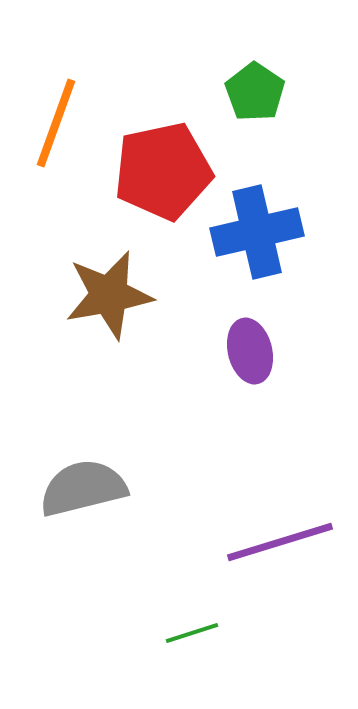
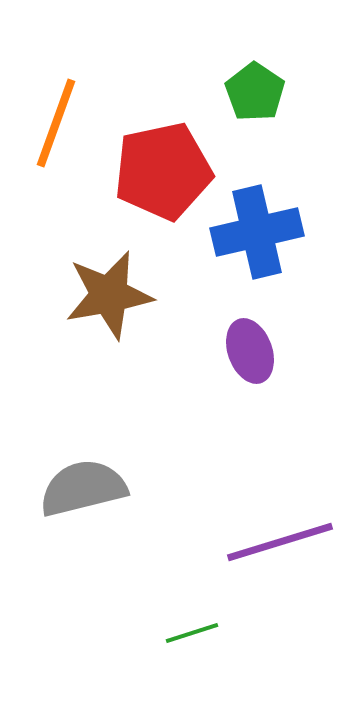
purple ellipse: rotated 6 degrees counterclockwise
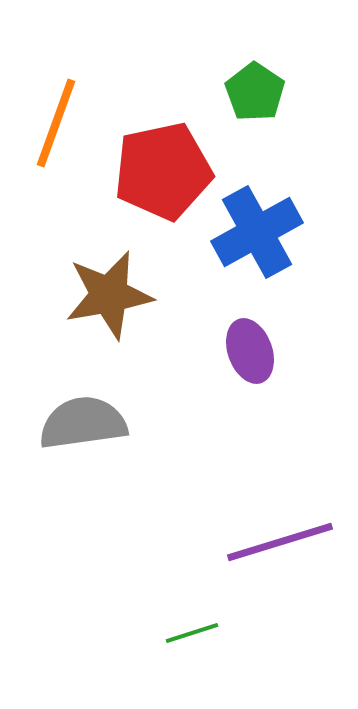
blue cross: rotated 16 degrees counterclockwise
gray semicircle: moved 65 px up; rotated 6 degrees clockwise
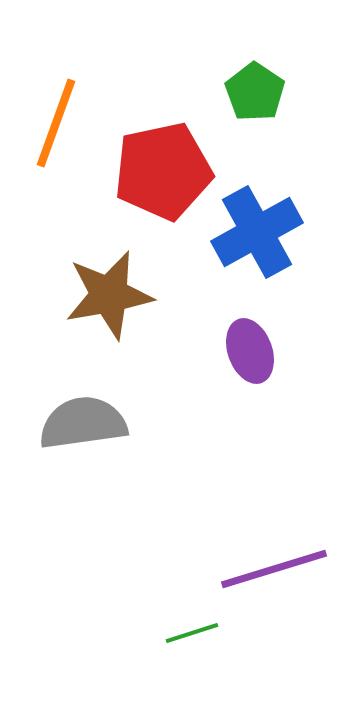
purple line: moved 6 px left, 27 px down
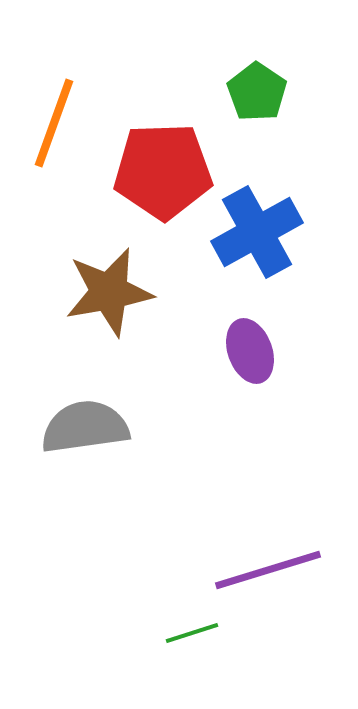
green pentagon: moved 2 px right
orange line: moved 2 px left
red pentagon: rotated 10 degrees clockwise
brown star: moved 3 px up
gray semicircle: moved 2 px right, 4 px down
purple line: moved 6 px left, 1 px down
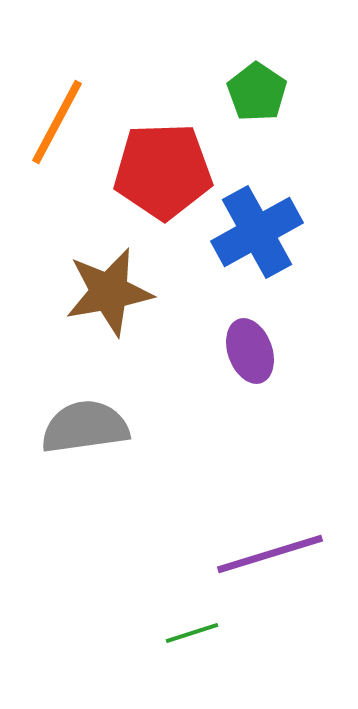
orange line: moved 3 px right, 1 px up; rotated 8 degrees clockwise
purple line: moved 2 px right, 16 px up
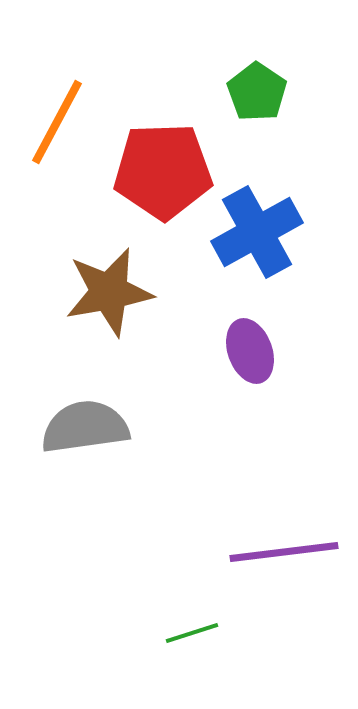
purple line: moved 14 px right, 2 px up; rotated 10 degrees clockwise
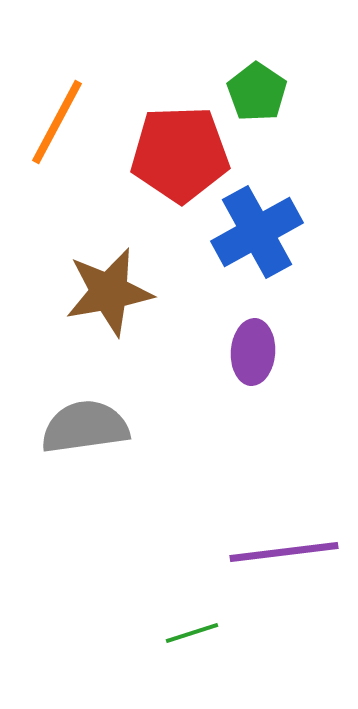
red pentagon: moved 17 px right, 17 px up
purple ellipse: moved 3 px right, 1 px down; rotated 24 degrees clockwise
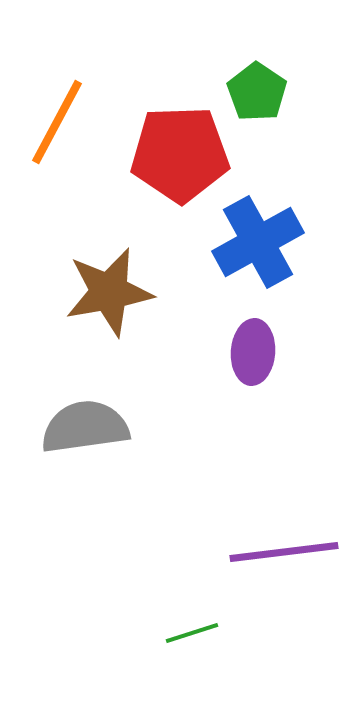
blue cross: moved 1 px right, 10 px down
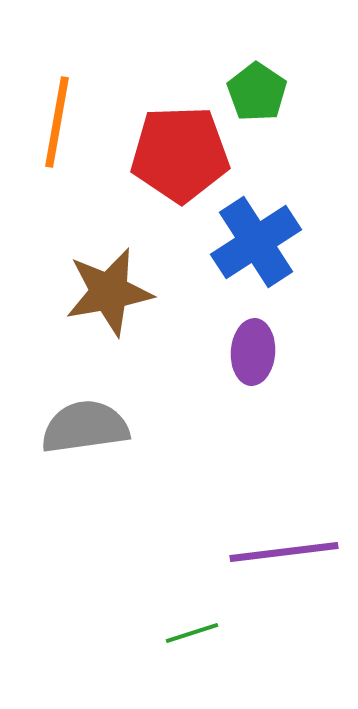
orange line: rotated 18 degrees counterclockwise
blue cross: moved 2 px left; rotated 4 degrees counterclockwise
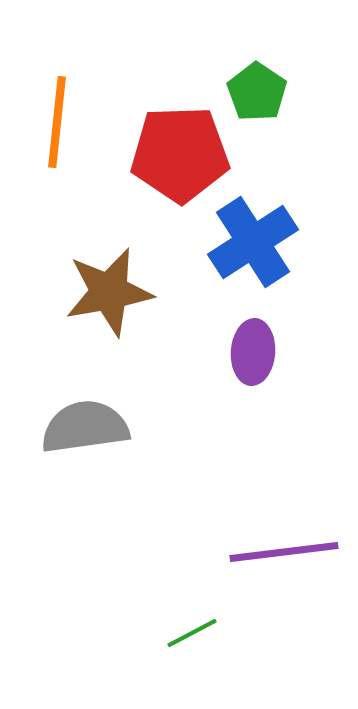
orange line: rotated 4 degrees counterclockwise
blue cross: moved 3 px left
green line: rotated 10 degrees counterclockwise
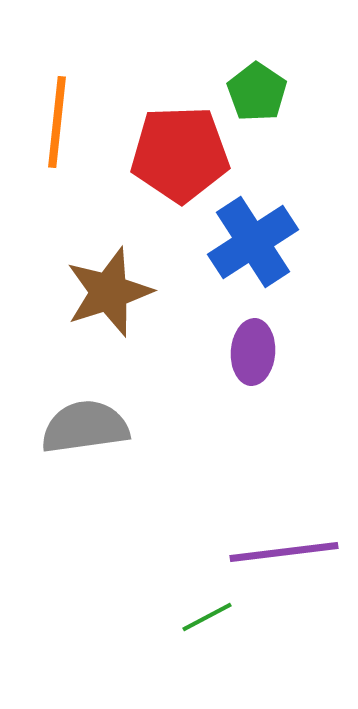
brown star: rotated 8 degrees counterclockwise
green line: moved 15 px right, 16 px up
